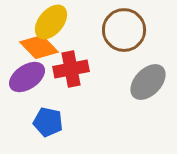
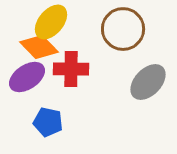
brown circle: moved 1 px left, 1 px up
red cross: rotated 12 degrees clockwise
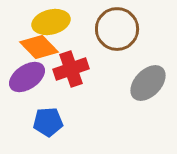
yellow ellipse: rotated 36 degrees clockwise
brown circle: moved 6 px left
red cross: rotated 20 degrees counterclockwise
gray ellipse: moved 1 px down
blue pentagon: rotated 16 degrees counterclockwise
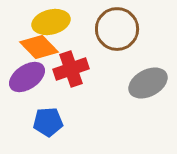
gray ellipse: rotated 18 degrees clockwise
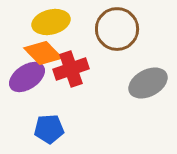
orange diamond: moved 4 px right, 6 px down
blue pentagon: moved 1 px right, 7 px down
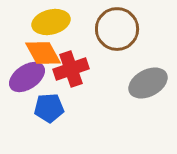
orange diamond: rotated 15 degrees clockwise
blue pentagon: moved 21 px up
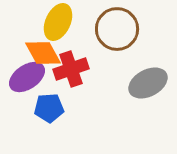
yellow ellipse: moved 7 px right; rotated 51 degrees counterclockwise
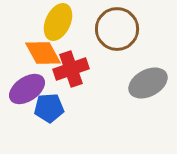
purple ellipse: moved 12 px down
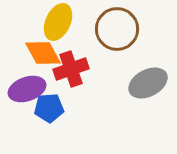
purple ellipse: rotated 15 degrees clockwise
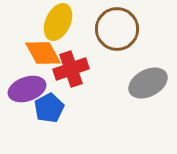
blue pentagon: rotated 24 degrees counterclockwise
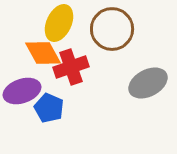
yellow ellipse: moved 1 px right, 1 px down
brown circle: moved 5 px left
red cross: moved 2 px up
purple ellipse: moved 5 px left, 2 px down
blue pentagon: rotated 20 degrees counterclockwise
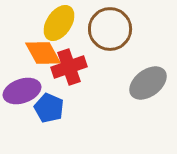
yellow ellipse: rotated 9 degrees clockwise
brown circle: moved 2 px left
red cross: moved 2 px left
gray ellipse: rotated 9 degrees counterclockwise
